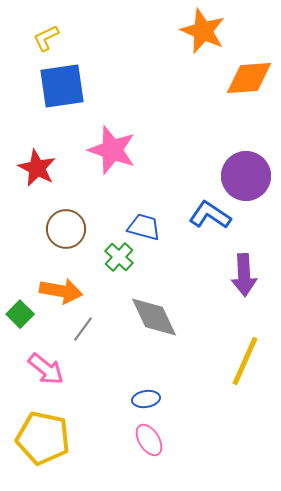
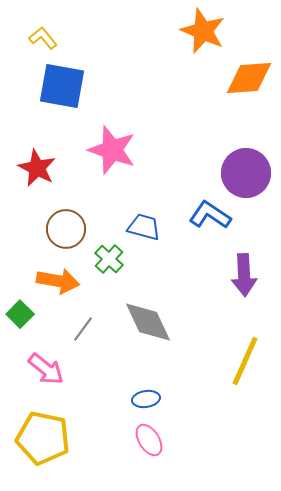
yellow L-shape: moved 3 px left; rotated 76 degrees clockwise
blue square: rotated 18 degrees clockwise
purple circle: moved 3 px up
green cross: moved 10 px left, 2 px down
orange arrow: moved 3 px left, 10 px up
gray diamond: moved 6 px left, 5 px down
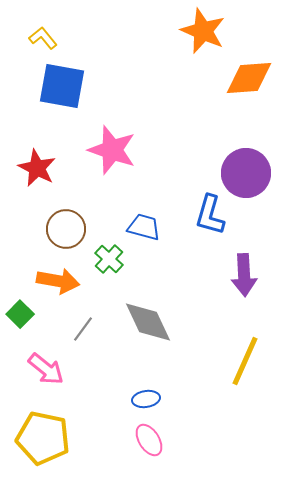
blue L-shape: rotated 108 degrees counterclockwise
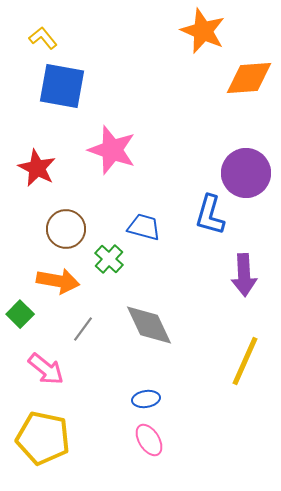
gray diamond: moved 1 px right, 3 px down
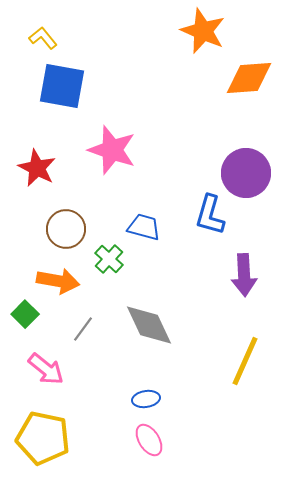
green square: moved 5 px right
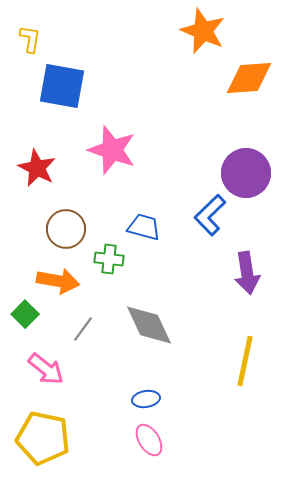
yellow L-shape: moved 13 px left, 1 px down; rotated 48 degrees clockwise
blue L-shape: rotated 30 degrees clockwise
green cross: rotated 36 degrees counterclockwise
purple arrow: moved 3 px right, 2 px up; rotated 6 degrees counterclockwise
yellow line: rotated 12 degrees counterclockwise
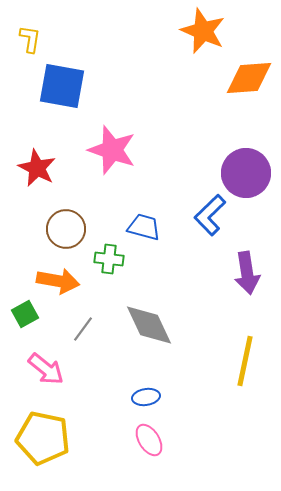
green square: rotated 16 degrees clockwise
blue ellipse: moved 2 px up
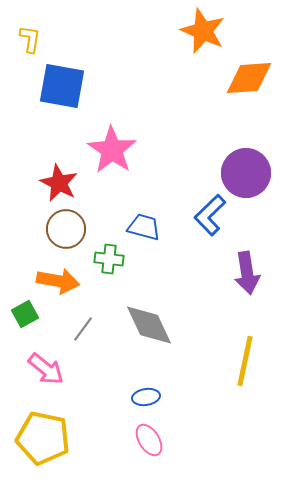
pink star: rotated 15 degrees clockwise
red star: moved 22 px right, 15 px down
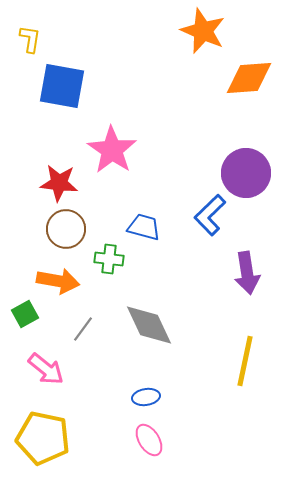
red star: rotated 21 degrees counterclockwise
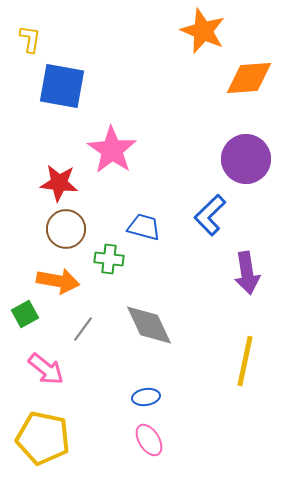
purple circle: moved 14 px up
